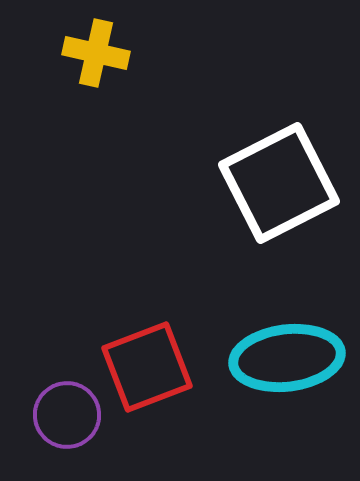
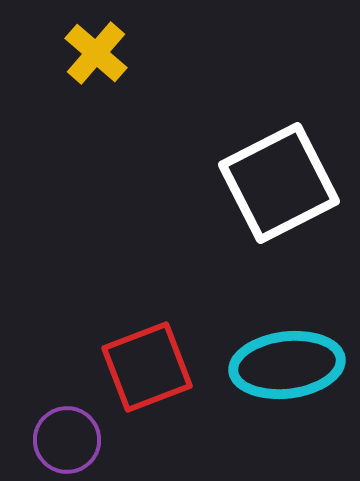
yellow cross: rotated 28 degrees clockwise
cyan ellipse: moved 7 px down
purple circle: moved 25 px down
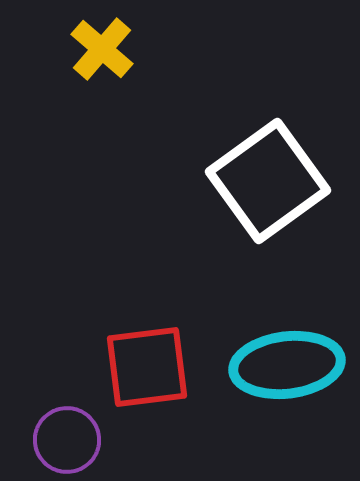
yellow cross: moved 6 px right, 4 px up
white square: moved 11 px left, 2 px up; rotated 9 degrees counterclockwise
red square: rotated 14 degrees clockwise
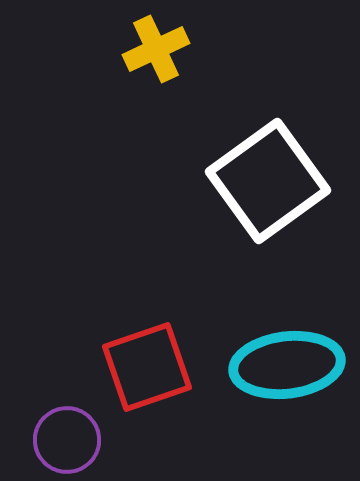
yellow cross: moved 54 px right; rotated 24 degrees clockwise
red square: rotated 12 degrees counterclockwise
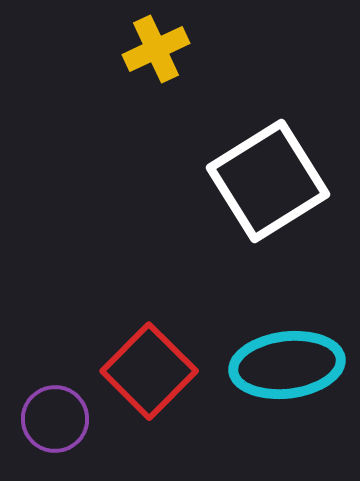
white square: rotated 4 degrees clockwise
red square: moved 2 px right, 4 px down; rotated 26 degrees counterclockwise
purple circle: moved 12 px left, 21 px up
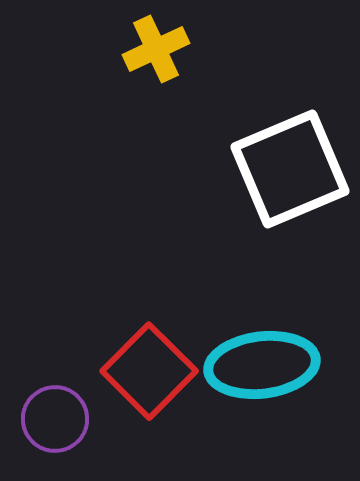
white square: moved 22 px right, 12 px up; rotated 9 degrees clockwise
cyan ellipse: moved 25 px left
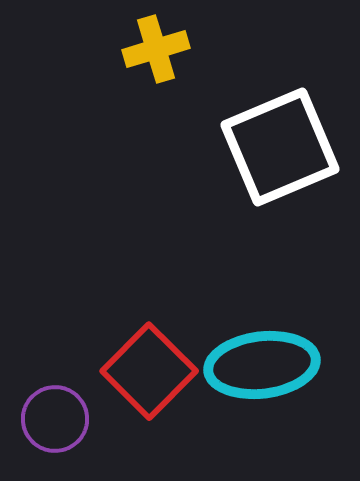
yellow cross: rotated 8 degrees clockwise
white square: moved 10 px left, 22 px up
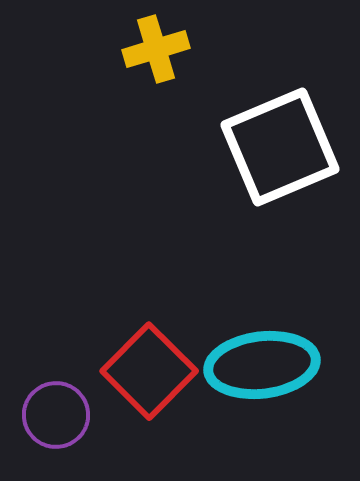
purple circle: moved 1 px right, 4 px up
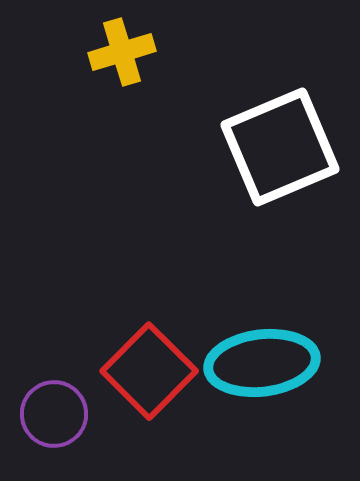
yellow cross: moved 34 px left, 3 px down
cyan ellipse: moved 2 px up
purple circle: moved 2 px left, 1 px up
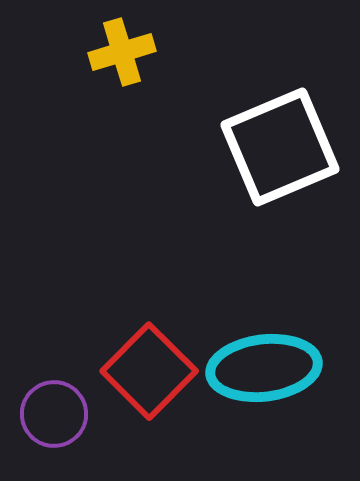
cyan ellipse: moved 2 px right, 5 px down
